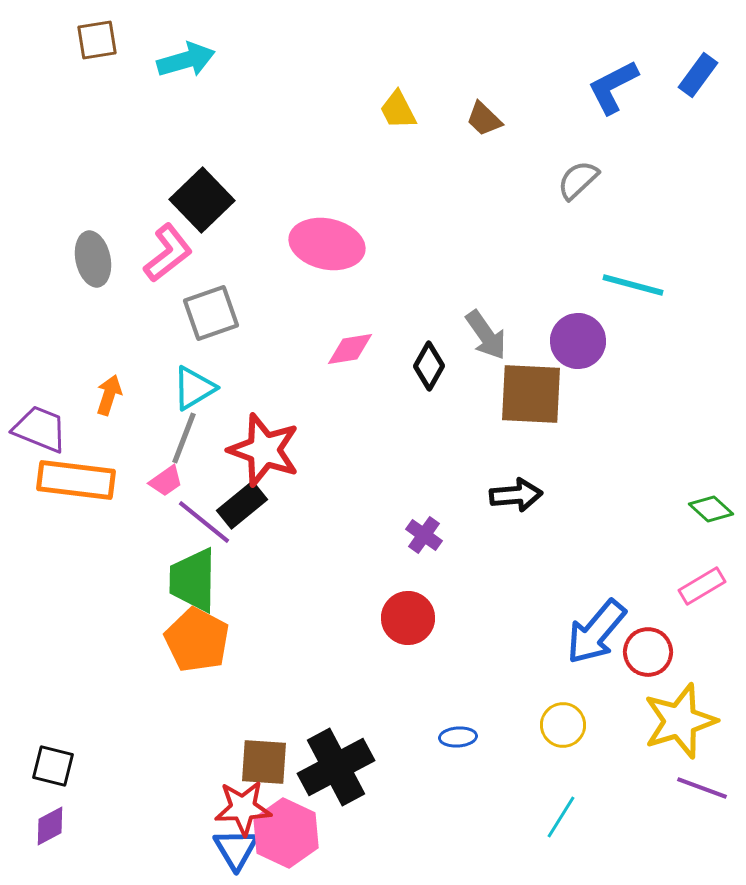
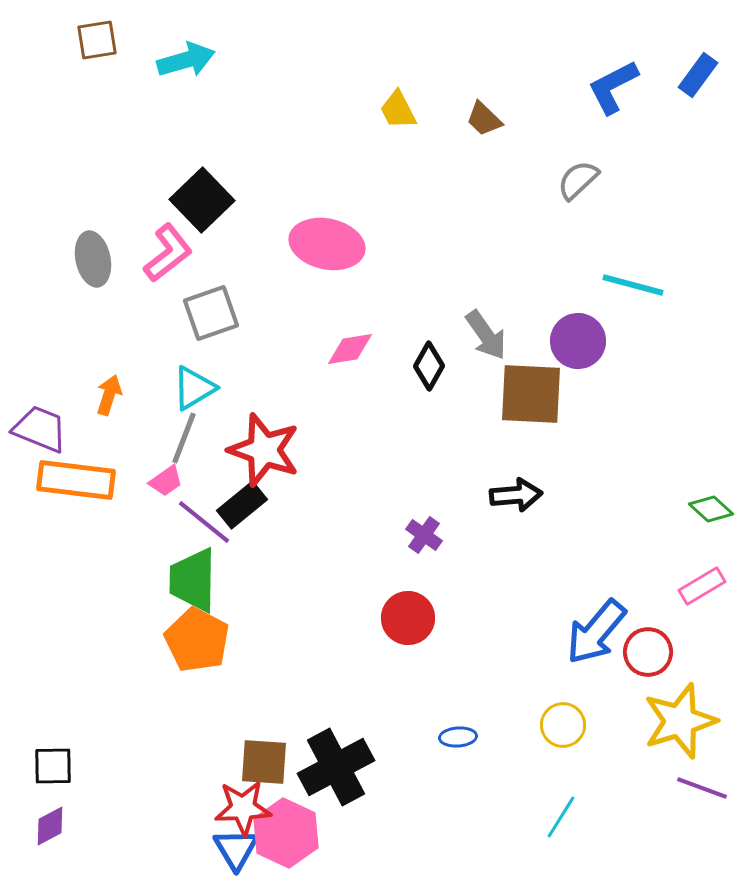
black square at (53, 766): rotated 15 degrees counterclockwise
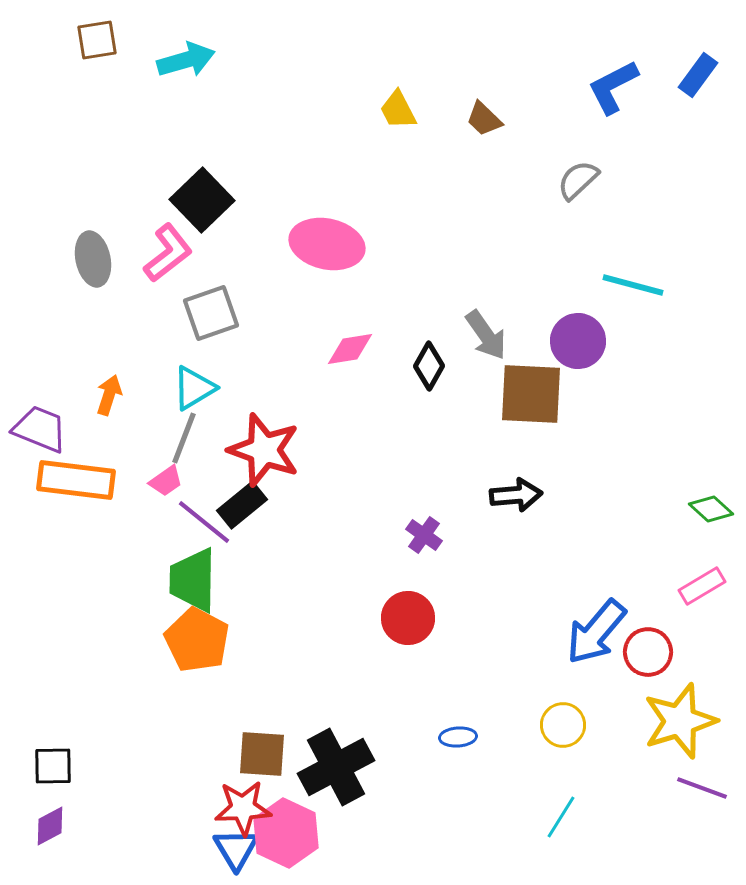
brown square at (264, 762): moved 2 px left, 8 px up
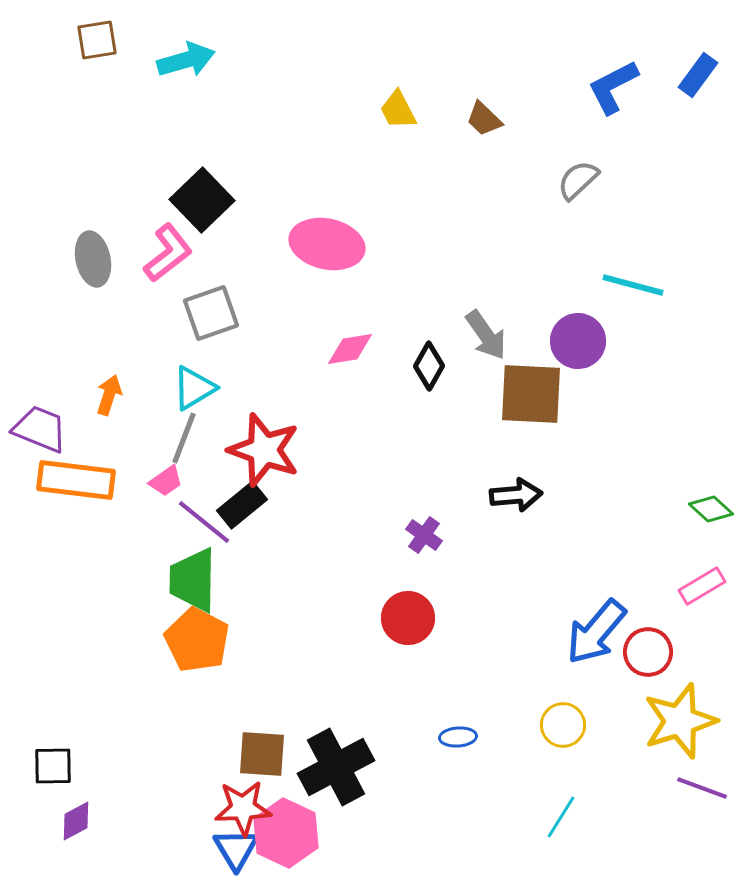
purple diamond at (50, 826): moved 26 px right, 5 px up
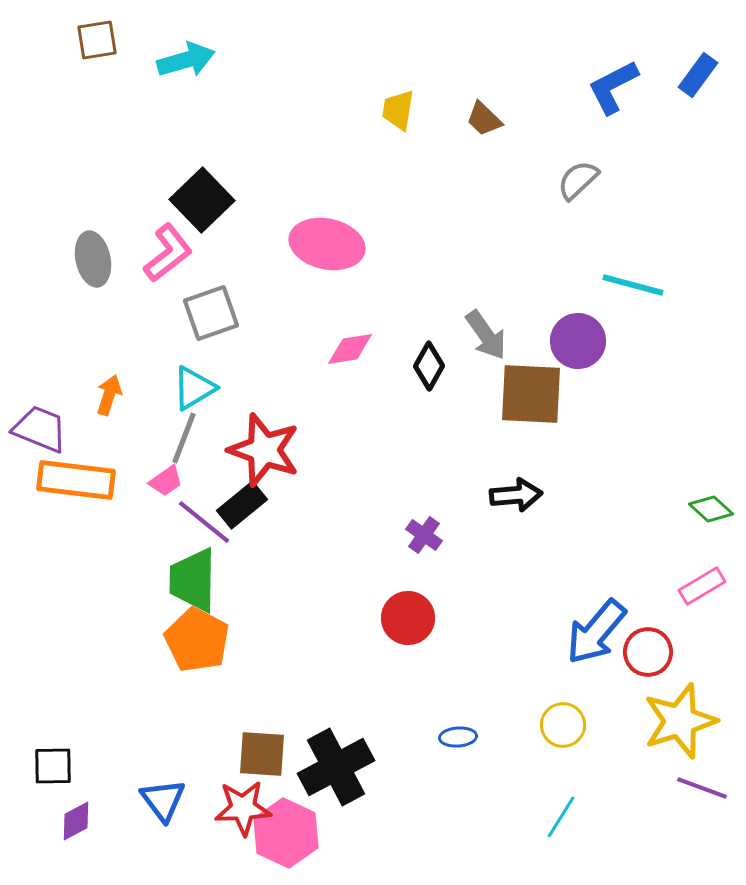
yellow trapezoid at (398, 110): rotated 36 degrees clockwise
blue triangle at (236, 849): moved 73 px left, 49 px up; rotated 6 degrees counterclockwise
